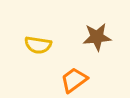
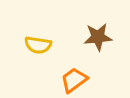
brown star: moved 1 px right
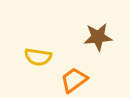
yellow semicircle: moved 12 px down
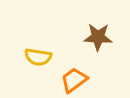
brown star: rotated 8 degrees clockwise
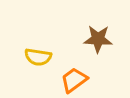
brown star: moved 2 px down
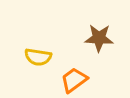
brown star: moved 1 px right, 1 px up
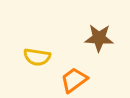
yellow semicircle: moved 1 px left
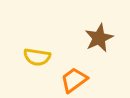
brown star: rotated 28 degrees counterclockwise
